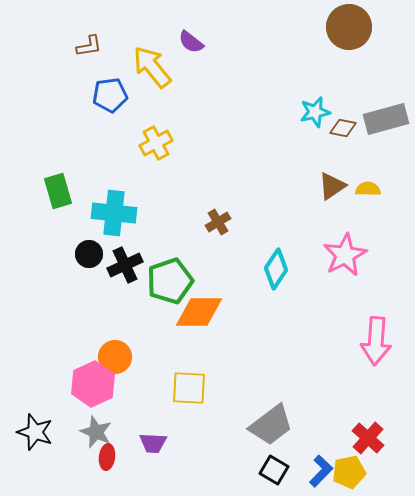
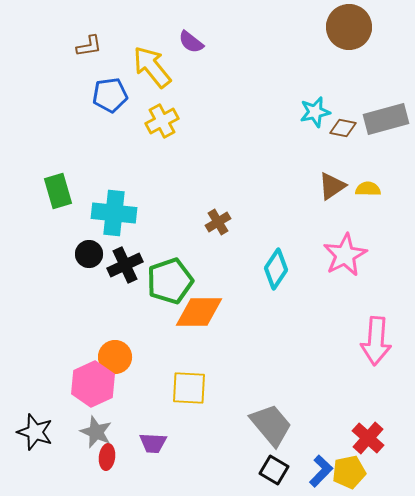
yellow cross: moved 6 px right, 22 px up
gray trapezoid: rotated 93 degrees counterclockwise
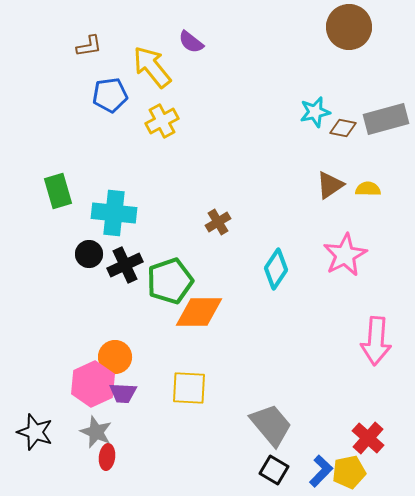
brown triangle: moved 2 px left, 1 px up
purple trapezoid: moved 30 px left, 50 px up
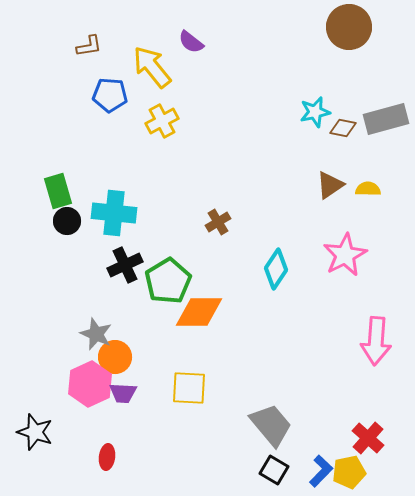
blue pentagon: rotated 12 degrees clockwise
black circle: moved 22 px left, 33 px up
green pentagon: moved 2 px left; rotated 12 degrees counterclockwise
pink hexagon: moved 3 px left
gray star: moved 98 px up
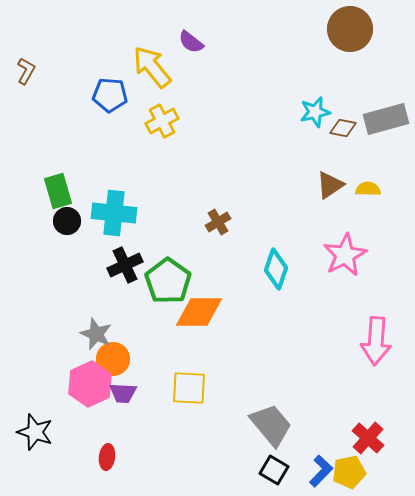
brown circle: moved 1 px right, 2 px down
brown L-shape: moved 63 px left, 25 px down; rotated 52 degrees counterclockwise
cyan diamond: rotated 15 degrees counterclockwise
green pentagon: rotated 6 degrees counterclockwise
orange circle: moved 2 px left, 2 px down
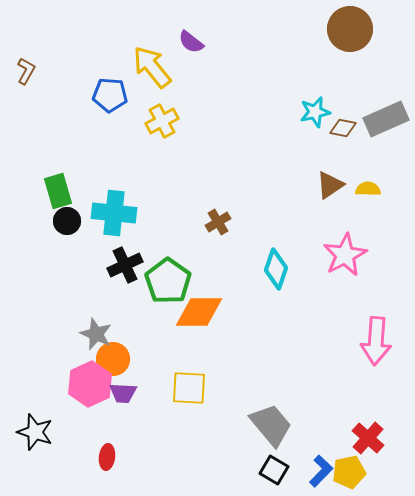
gray rectangle: rotated 9 degrees counterclockwise
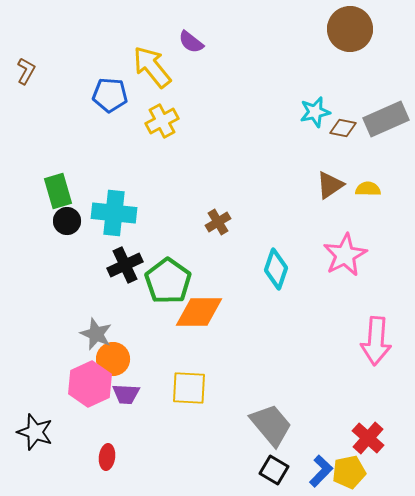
purple trapezoid: moved 3 px right, 1 px down
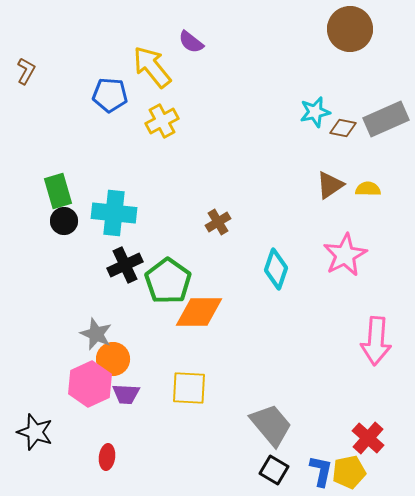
black circle: moved 3 px left
blue L-shape: rotated 32 degrees counterclockwise
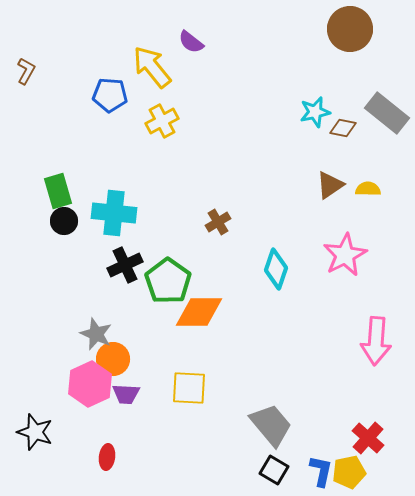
gray rectangle: moved 1 px right, 6 px up; rotated 63 degrees clockwise
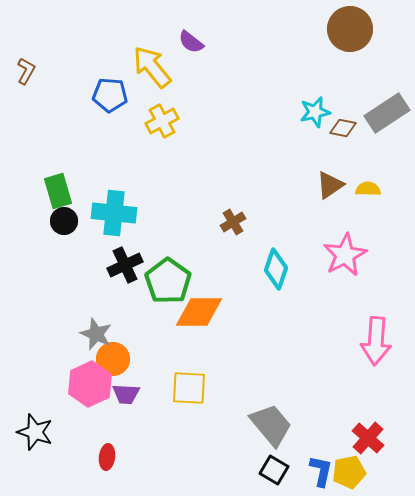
gray rectangle: rotated 72 degrees counterclockwise
brown cross: moved 15 px right
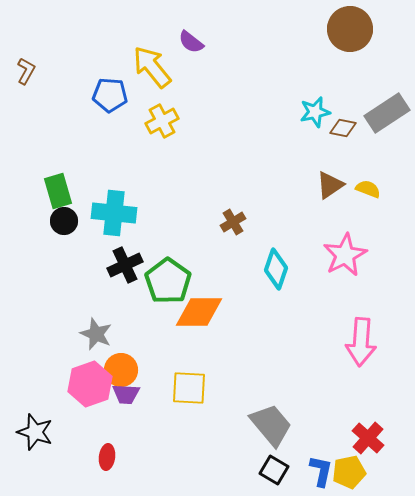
yellow semicircle: rotated 20 degrees clockwise
pink arrow: moved 15 px left, 1 px down
orange circle: moved 8 px right, 11 px down
pink hexagon: rotated 6 degrees clockwise
